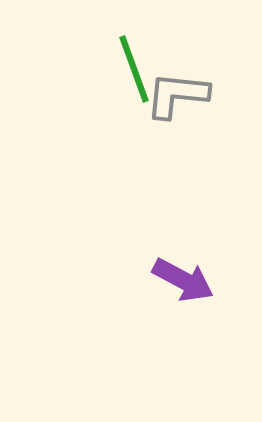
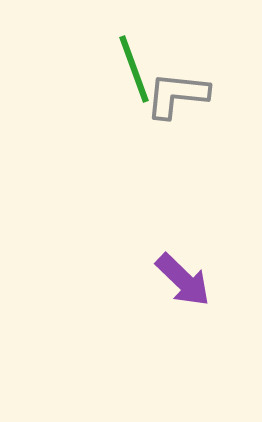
purple arrow: rotated 16 degrees clockwise
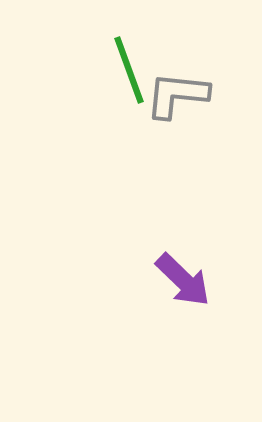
green line: moved 5 px left, 1 px down
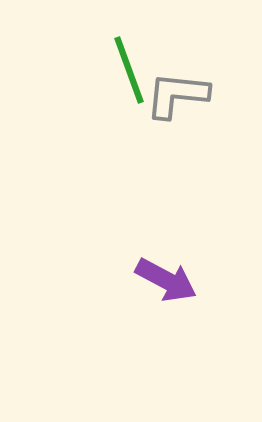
purple arrow: moved 17 px left; rotated 16 degrees counterclockwise
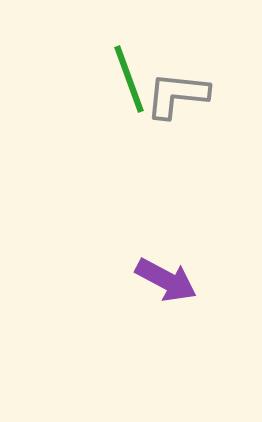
green line: moved 9 px down
